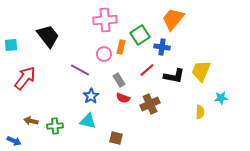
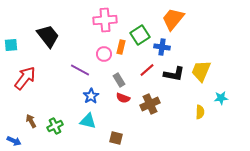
black L-shape: moved 2 px up
brown arrow: rotated 48 degrees clockwise
green cross: rotated 21 degrees counterclockwise
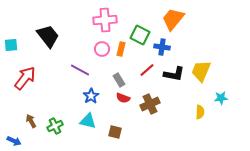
green square: rotated 30 degrees counterclockwise
orange rectangle: moved 2 px down
pink circle: moved 2 px left, 5 px up
brown square: moved 1 px left, 6 px up
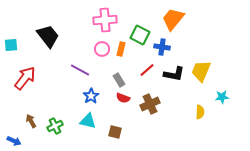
cyan star: moved 1 px right, 1 px up
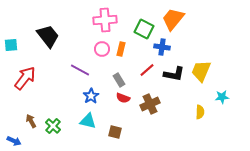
green square: moved 4 px right, 6 px up
green cross: moved 2 px left; rotated 21 degrees counterclockwise
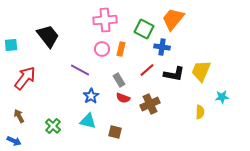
brown arrow: moved 12 px left, 5 px up
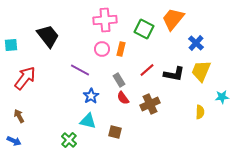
blue cross: moved 34 px right, 4 px up; rotated 35 degrees clockwise
red semicircle: rotated 32 degrees clockwise
green cross: moved 16 px right, 14 px down
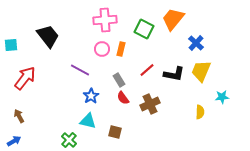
blue arrow: rotated 56 degrees counterclockwise
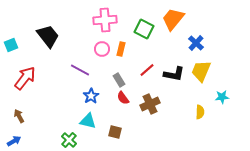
cyan square: rotated 16 degrees counterclockwise
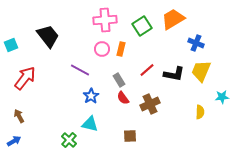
orange trapezoid: rotated 20 degrees clockwise
green square: moved 2 px left, 3 px up; rotated 30 degrees clockwise
blue cross: rotated 21 degrees counterclockwise
cyan triangle: moved 2 px right, 3 px down
brown square: moved 15 px right, 4 px down; rotated 16 degrees counterclockwise
